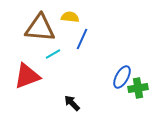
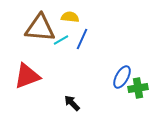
cyan line: moved 8 px right, 14 px up
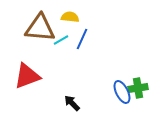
blue ellipse: moved 15 px down; rotated 55 degrees counterclockwise
